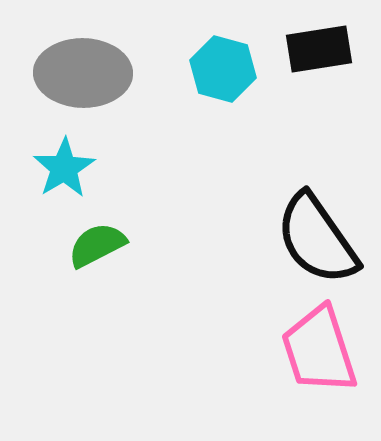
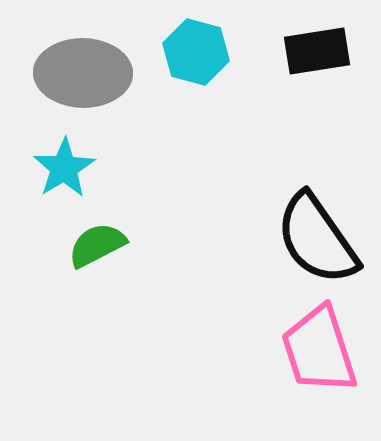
black rectangle: moved 2 px left, 2 px down
cyan hexagon: moved 27 px left, 17 px up
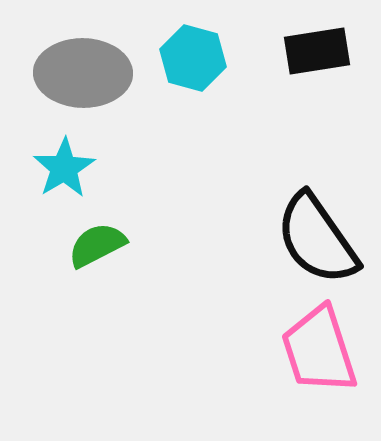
cyan hexagon: moved 3 px left, 6 px down
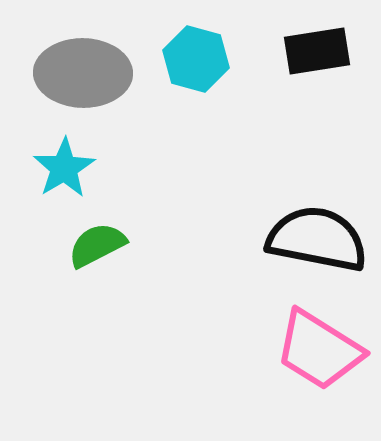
cyan hexagon: moved 3 px right, 1 px down
black semicircle: rotated 136 degrees clockwise
pink trapezoid: rotated 40 degrees counterclockwise
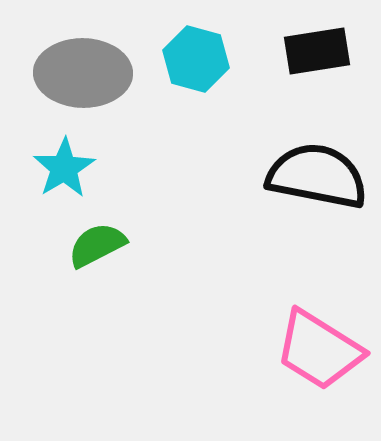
black semicircle: moved 63 px up
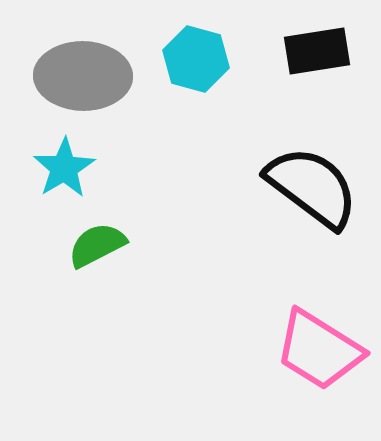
gray ellipse: moved 3 px down
black semicircle: moved 5 px left, 11 px down; rotated 26 degrees clockwise
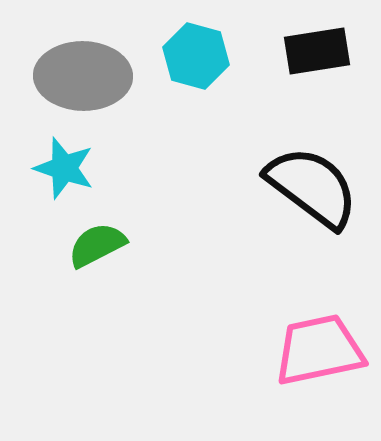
cyan hexagon: moved 3 px up
cyan star: rotated 22 degrees counterclockwise
pink trapezoid: rotated 136 degrees clockwise
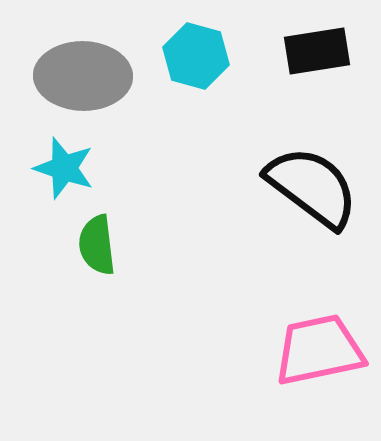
green semicircle: rotated 70 degrees counterclockwise
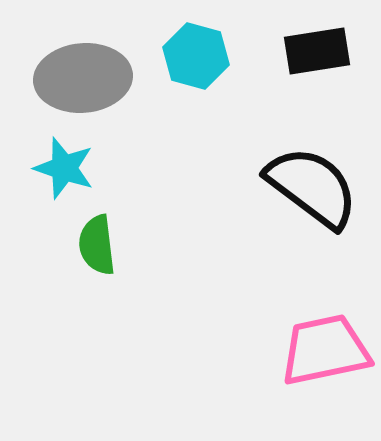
gray ellipse: moved 2 px down; rotated 6 degrees counterclockwise
pink trapezoid: moved 6 px right
